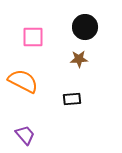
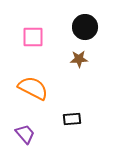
orange semicircle: moved 10 px right, 7 px down
black rectangle: moved 20 px down
purple trapezoid: moved 1 px up
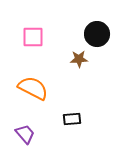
black circle: moved 12 px right, 7 px down
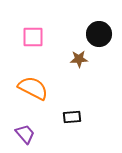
black circle: moved 2 px right
black rectangle: moved 2 px up
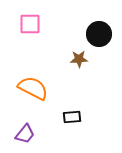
pink square: moved 3 px left, 13 px up
purple trapezoid: rotated 80 degrees clockwise
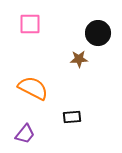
black circle: moved 1 px left, 1 px up
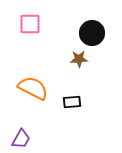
black circle: moved 6 px left
black rectangle: moved 15 px up
purple trapezoid: moved 4 px left, 5 px down; rotated 10 degrees counterclockwise
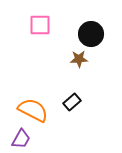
pink square: moved 10 px right, 1 px down
black circle: moved 1 px left, 1 px down
orange semicircle: moved 22 px down
black rectangle: rotated 36 degrees counterclockwise
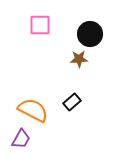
black circle: moved 1 px left
